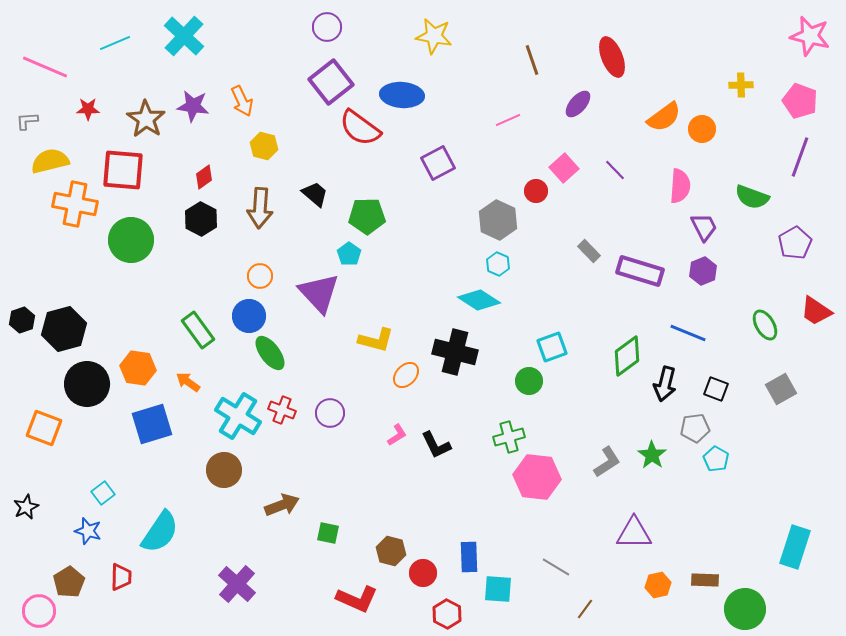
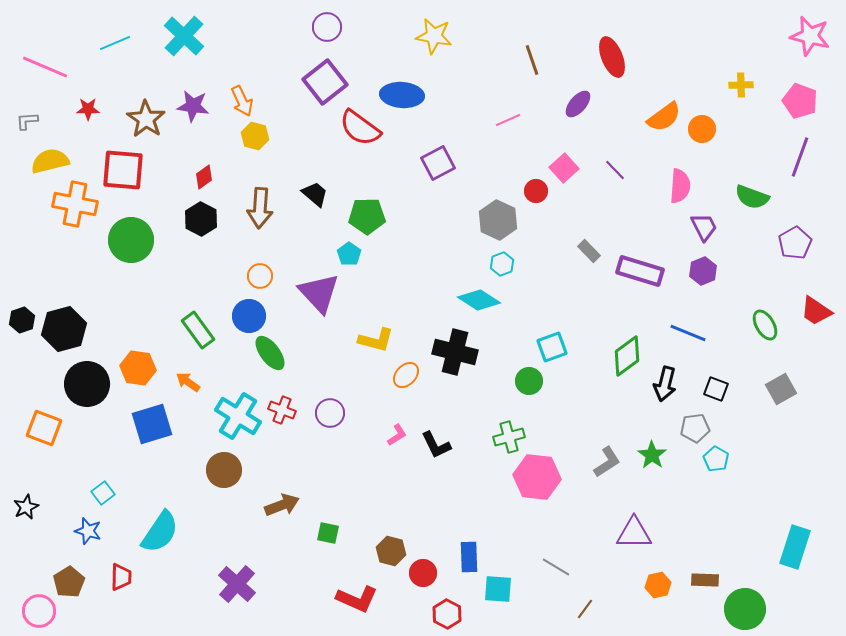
purple square at (331, 82): moved 6 px left
yellow hexagon at (264, 146): moved 9 px left, 10 px up
cyan hexagon at (498, 264): moved 4 px right; rotated 15 degrees clockwise
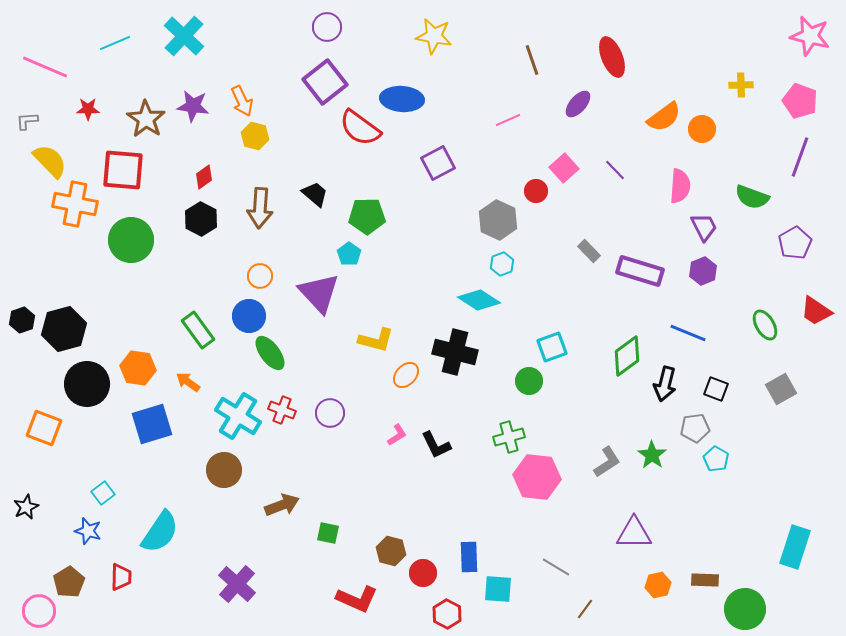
blue ellipse at (402, 95): moved 4 px down
yellow semicircle at (50, 161): rotated 60 degrees clockwise
